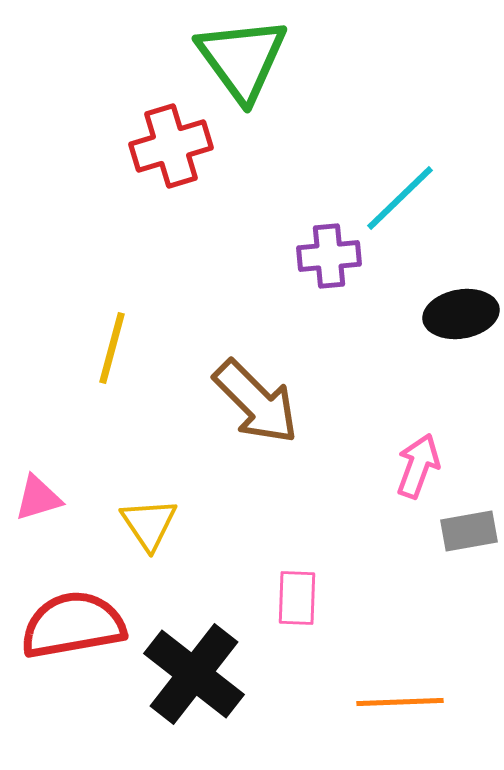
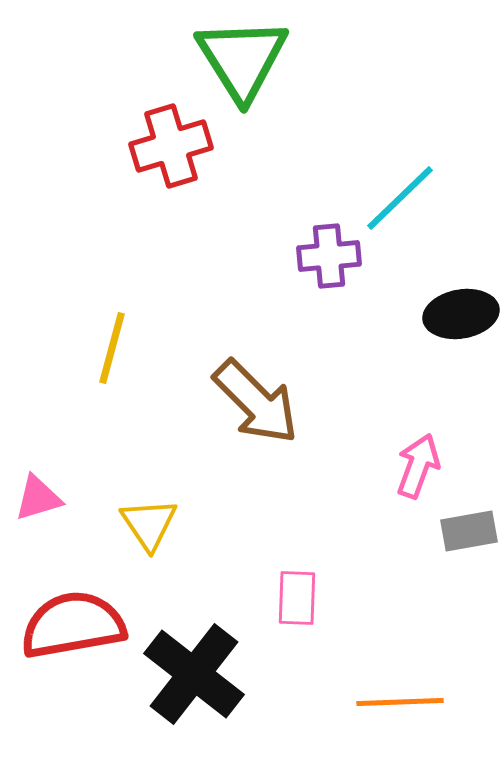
green triangle: rotated 4 degrees clockwise
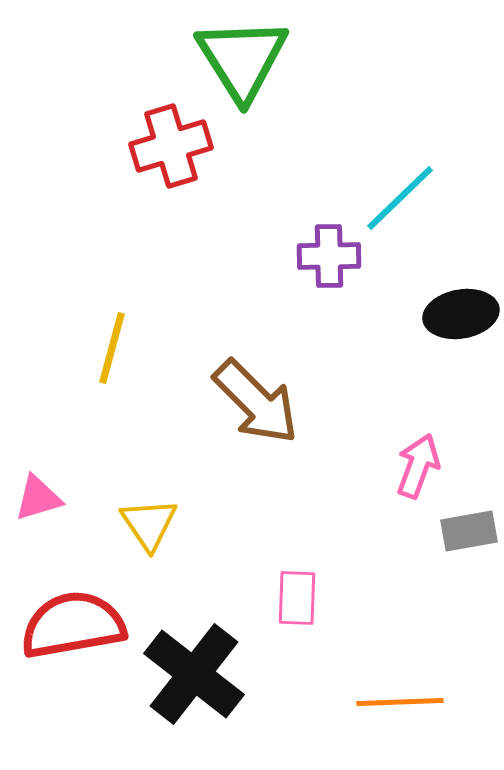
purple cross: rotated 4 degrees clockwise
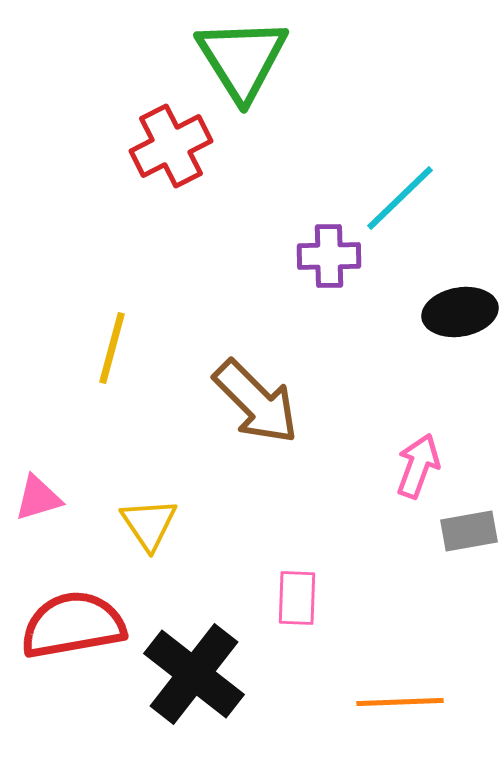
red cross: rotated 10 degrees counterclockwise
black ellipse: moved 1 px left, 2 px up
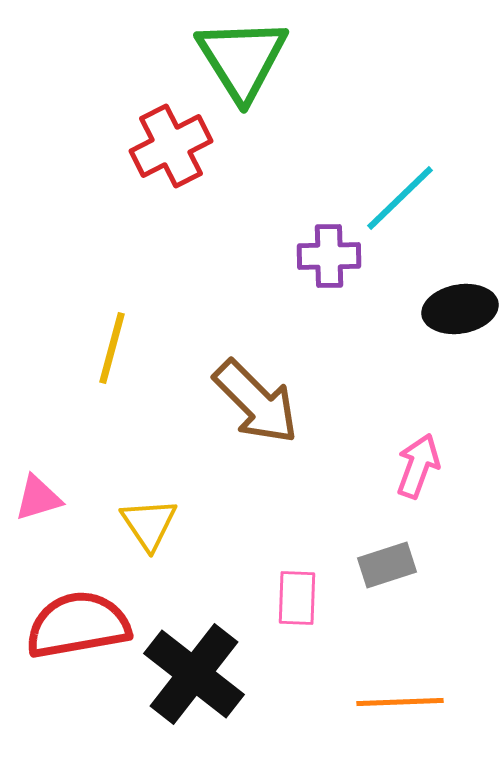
black ellipse: moved 3 px up
gray rectangle: moved 82 px left, 34 px down; rotated 8 degrees counterclockwise
red semicircle: moved 5 px right
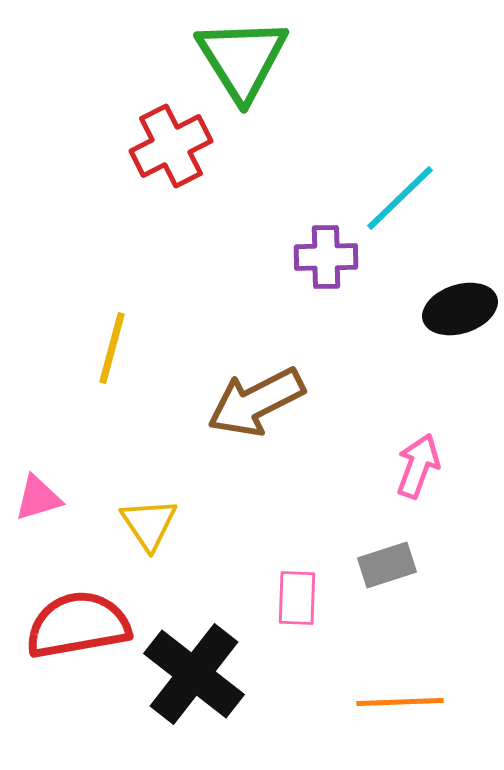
purple cross: moved 3 px left, 1 px down
black ellipse: rotated 8 degrees counterclockwise
brown arrow: rotated 108 degrees clockwise
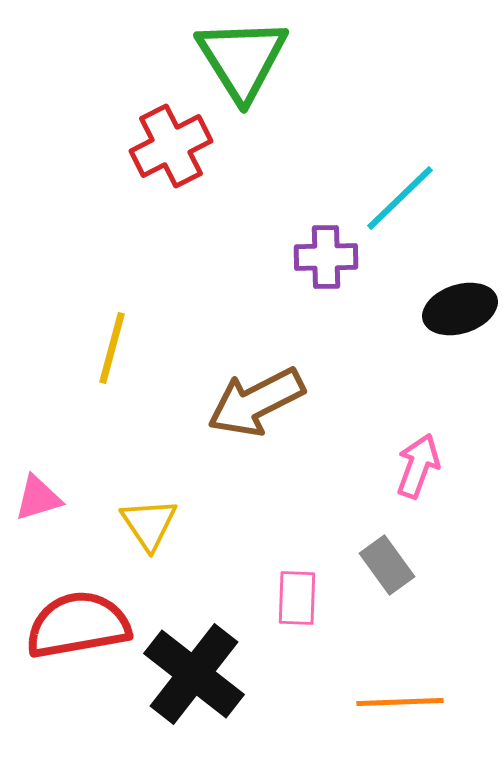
gray rectangle: rotated 72 degrees clockwise
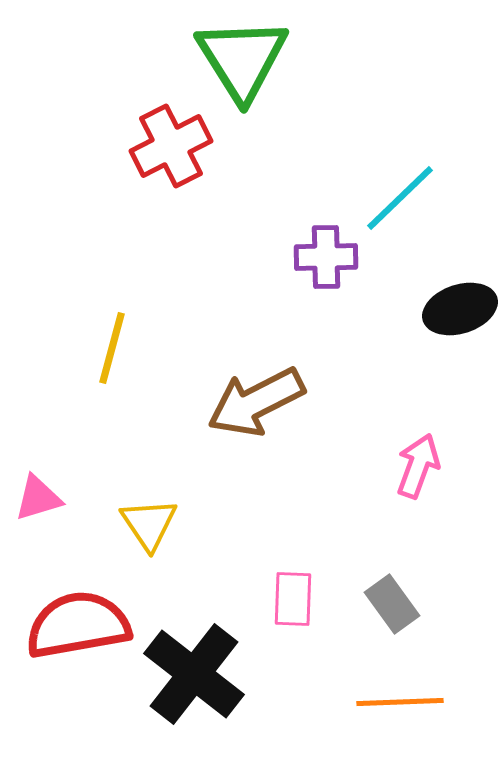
gray rectangle: moved 5 px right, 39 px down
pink rectangle: moved 4 px left, 1 px down
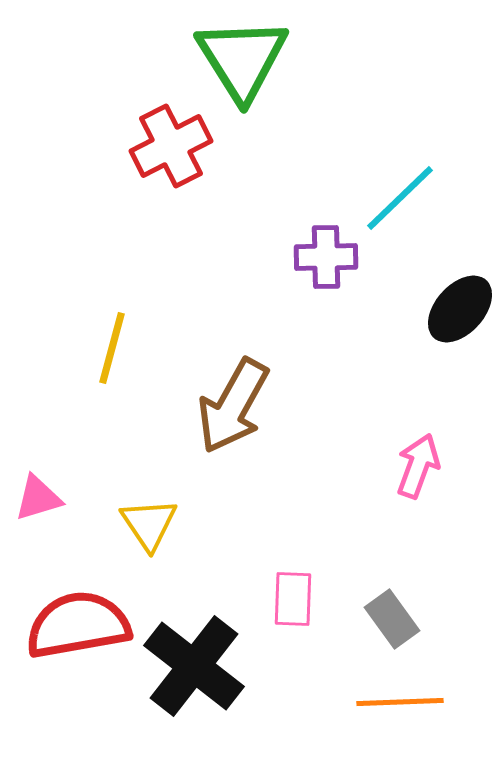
black ellipse: rotated 30 degrees counterclockwise
brown arrow: moved 23 px left, 4 px down; rotated 34 degrees counterclockwise
gray rectangle: moved 15 px down
black cross: moved 8 px up
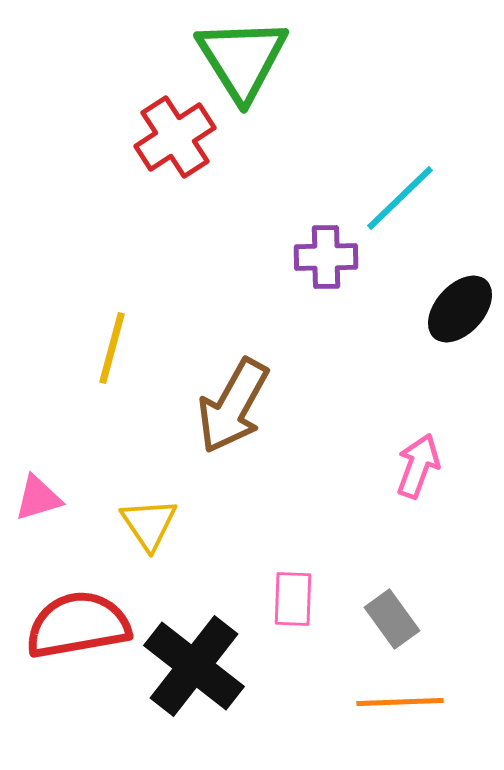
red cross: moved 4 px right, 9 px up; rotated 6 degrees counterclockwise
